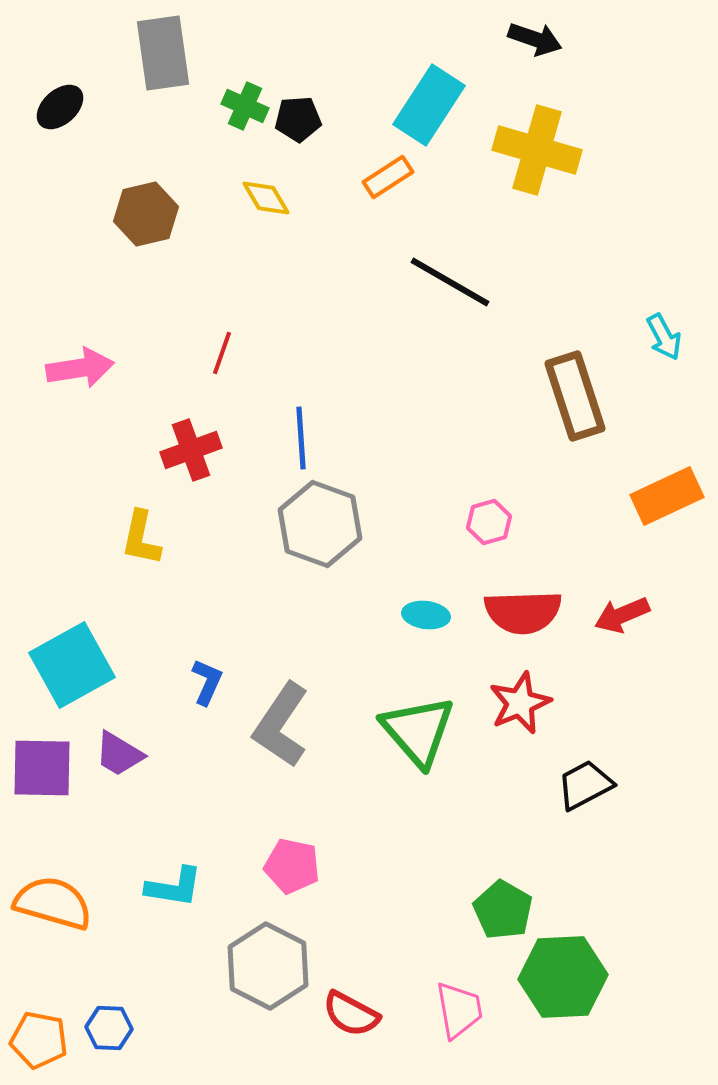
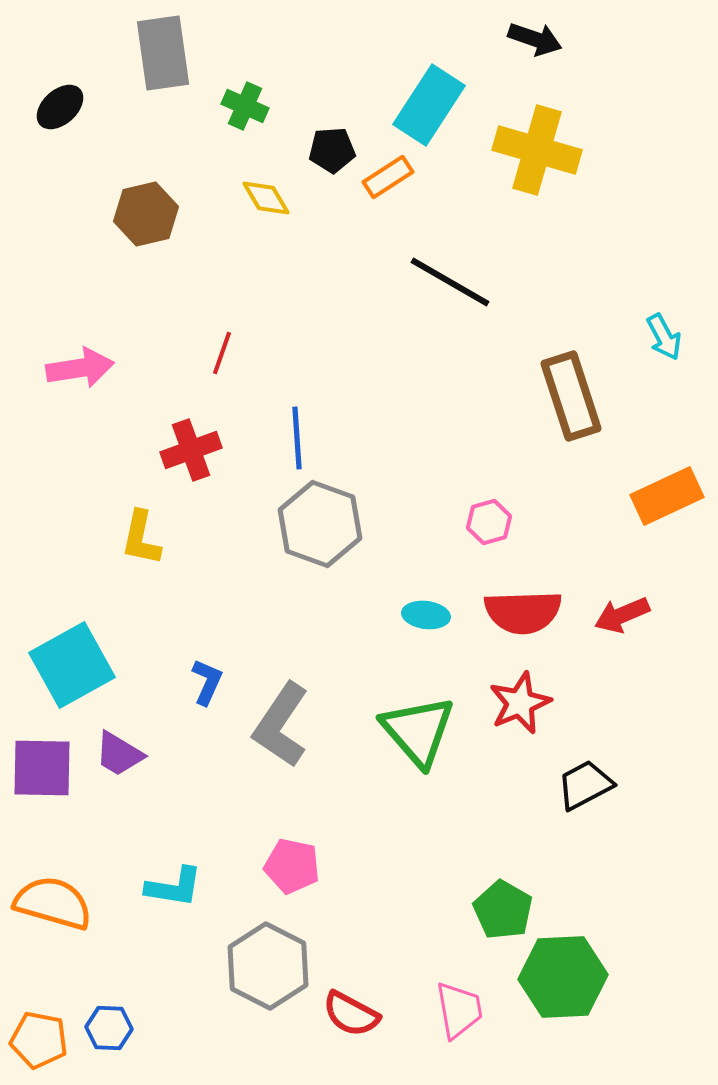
black pentagon at (298, 119): moved 34 px right, 31 px down
brown rectangle at (575, 396): moved 4 px left
blue line at (301, 438): moved 4 px left
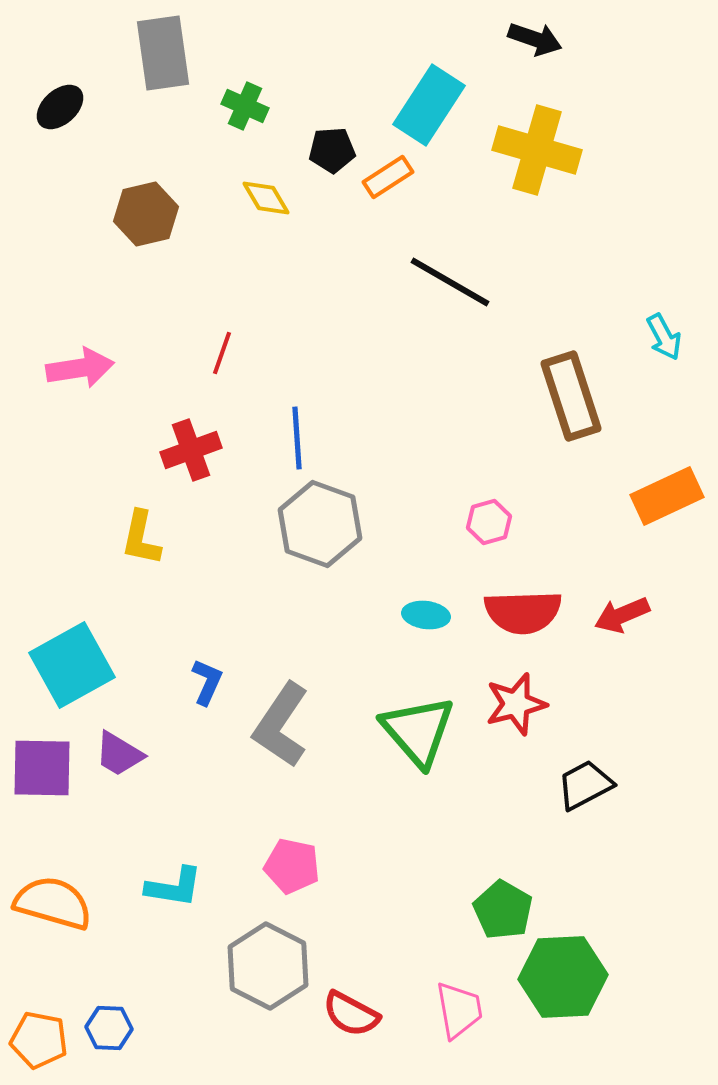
red star at (520, 703): moved 4 px left, 1 px down; rotated 8 degrees clockwise
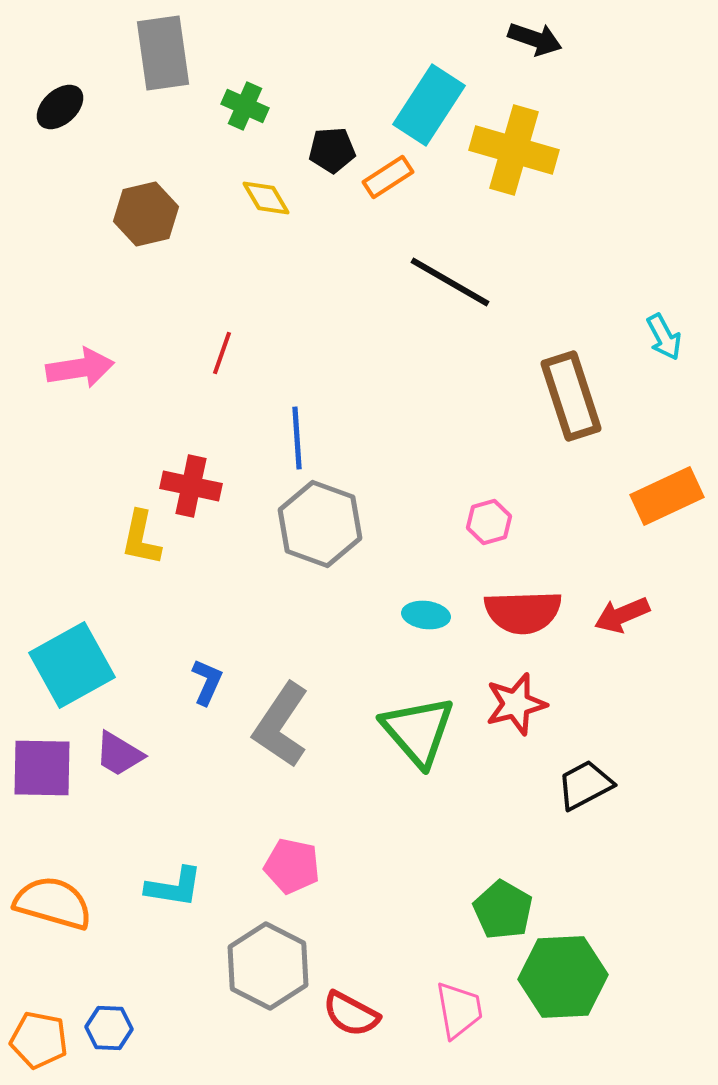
yellow cross at (537, 150): moved 23 px left
red cross at (191, 450): moved 36 px down; rotated 32 degrees clockwise
